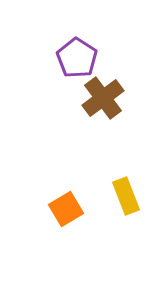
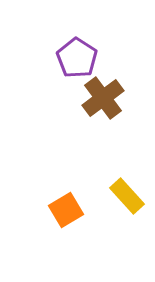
yellow rectangle: moved 1 px right; rotated 21 degrees counterclockwise
orange square: moved 1 px down
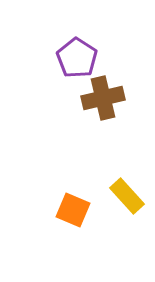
brown cross: rotated 24 degrees clockwise
orange square: moved 7 px right; rotated 36 degrees counterclockwise
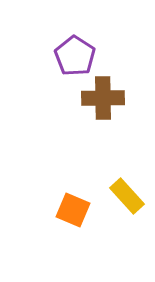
purple pentagon: moved 2 px left, 2 px up
brown cross: rotated 12 degrees clockwise
